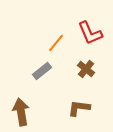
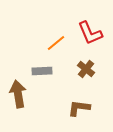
orange line: rotated 12 degrees clockwise
gray rectangle: rotated 36 degrees clockwise
brown arrow: moved 3 px left, 18 px up
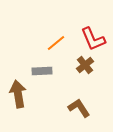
red L-shape: moved 3 px right, 6 px down
brown cross: moved 1 px left, 4 px up; rotated 12 degrees clockwise
brown L-shape: rotated 50 degrees clockwise
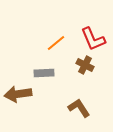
brown cross: rotated 24 degrees counterclockwise
gray rectangle: moved 2 px right, 2 px down
brown arrow: rotated 88 degrees counterclockwise
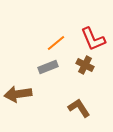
gray rectangle: moved 4 px right, 6 px up; rotated 18 degrees counterclockwise
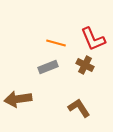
orange line: rotated 54 degrees clockwise
brown arrow: moved 5 px down
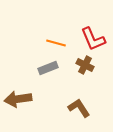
gray rectangle: moved 1 px down
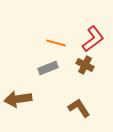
red L-shape: rotated 104 degrees counterclockwise
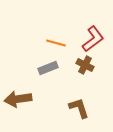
brown L-shape: rotated 15 degrees clockwise
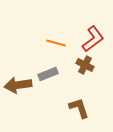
gray rectangle: moved 6 px down
brown arrow: moved 14 px up
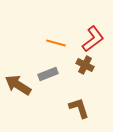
brown arrow: rotated 40 degrees clockwise
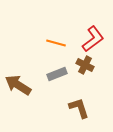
gray rectangle: moved 9 px right
